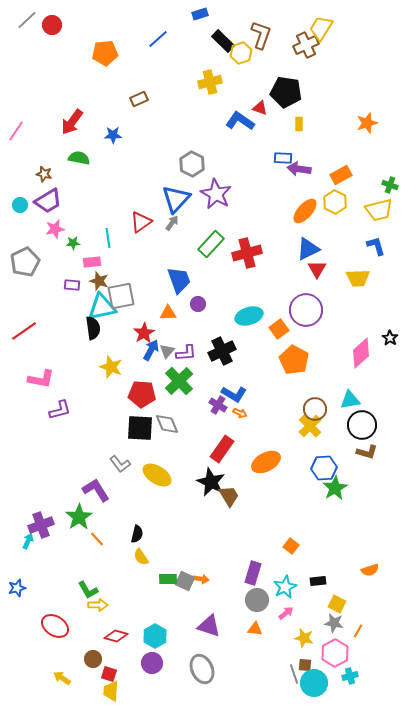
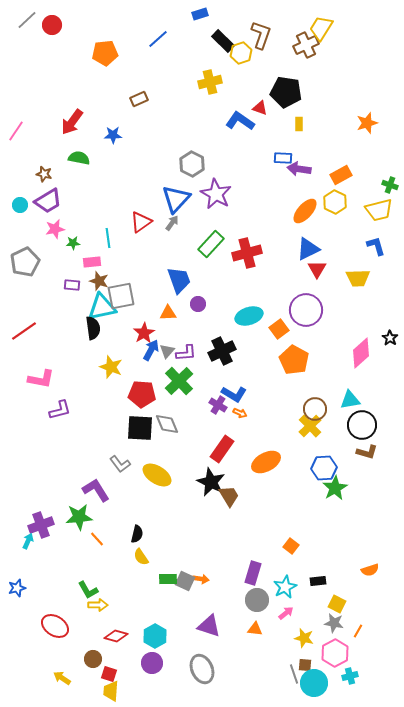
green star at (79, 517): rotated 28 degrees clockwise
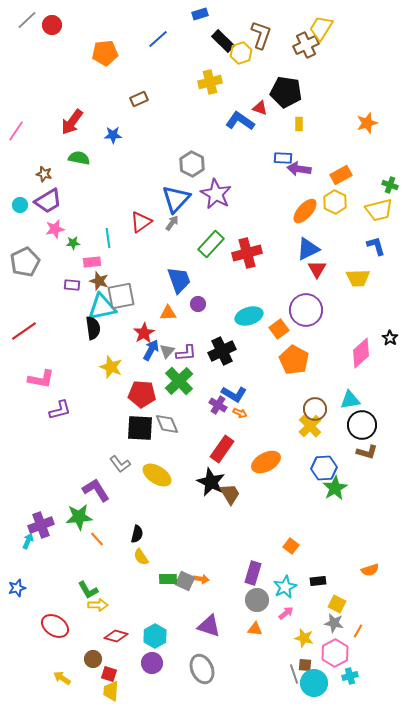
brown trapezoid at (229, 496): moved 1 px right, 2 px up
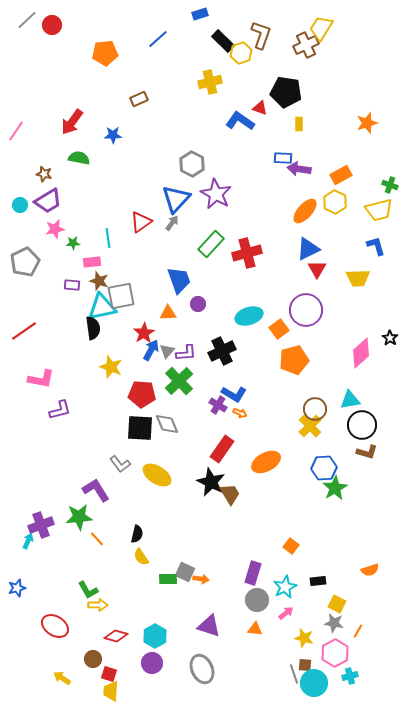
orange pentagon at (294, 360): rotated 28 degrees clockwise
gray square at (185, 581): moved 9 px up
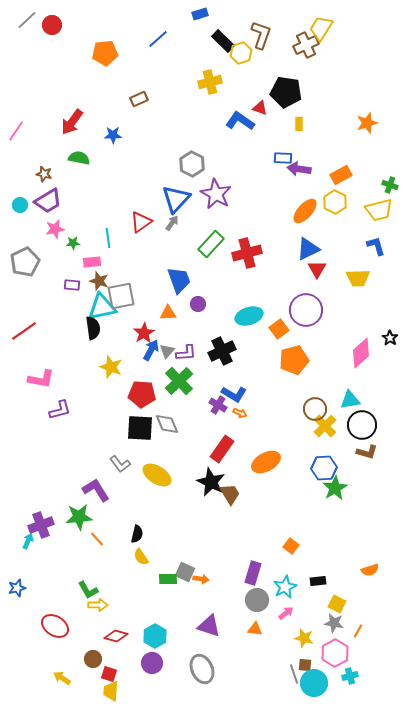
yellow cross at (310, 426): moved 15 px right
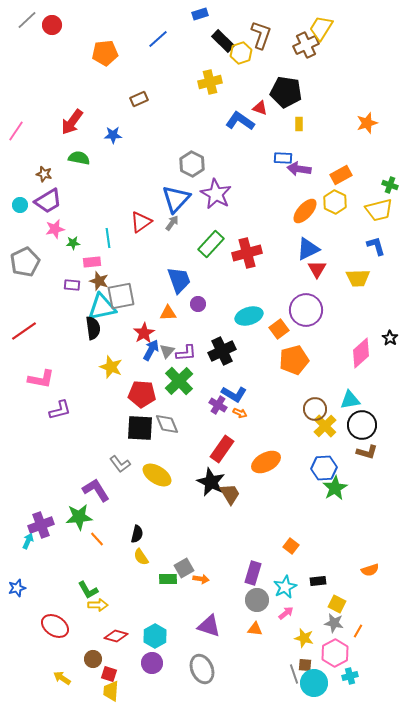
gray square at (185, 572): moved 1 px left, 4 px up; rotated 36 degrees clockwise
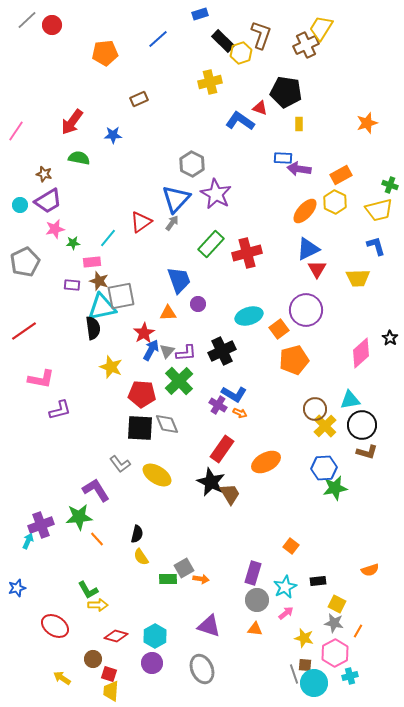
cyan line at (108, 238): rotated 48 degrees clockwise
green star at (335, 488): rotated 20 degrees clockwise
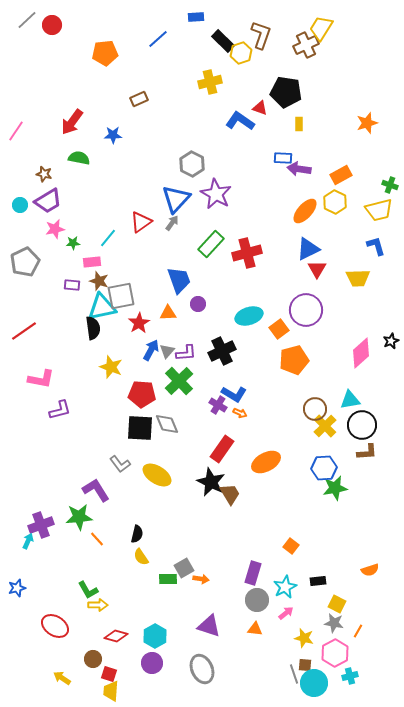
blue rectangle at (200, 14): moved 4 px left, 3 px down; rotated 14 degrees clockwise
red star at (144, 333): moved 5 px left, 10 px up
black star at (390, 338): moved 1 px right, 3 px down; rotated 14 degrees clockwise
brown L-shape at (367, 452): rotated 20 degrees counterclockwise
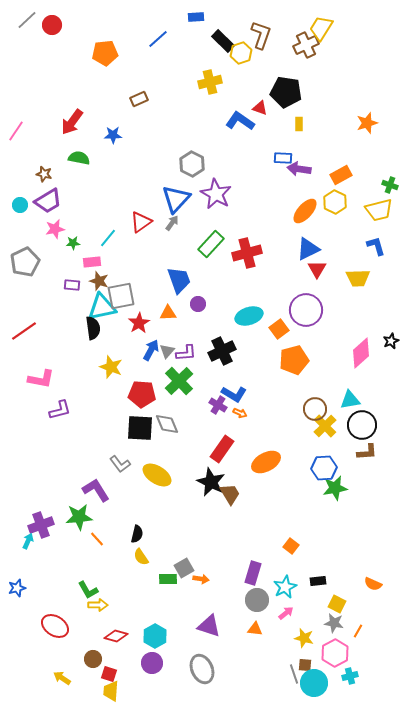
orange semicircle at (370, 570): moved 3 px right, 14 px down; rotated 42 degrees clockwise
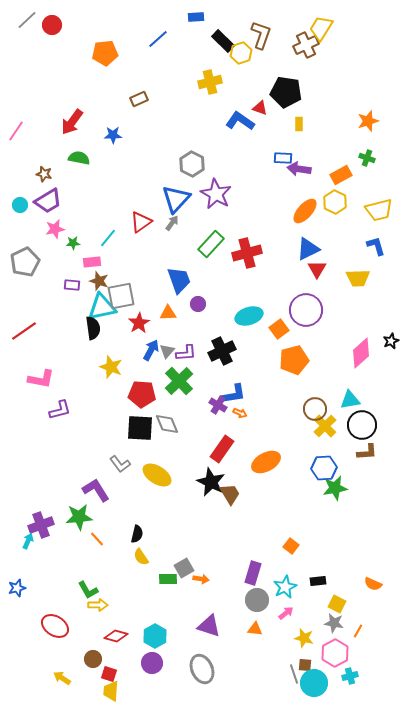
orange star at (367, 123): moved 1 px right, 2 px up
green cross at (390, 185): moved 23 px left, 27 px up
blue L-shape at (234, 394): rotated 40 degrees counterclockwise
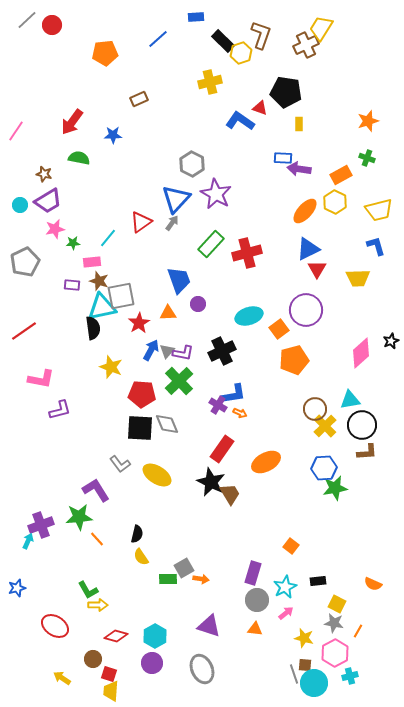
purple L-shape at (186, 353): moved 3 px left; rotated 15 degrees clockwise
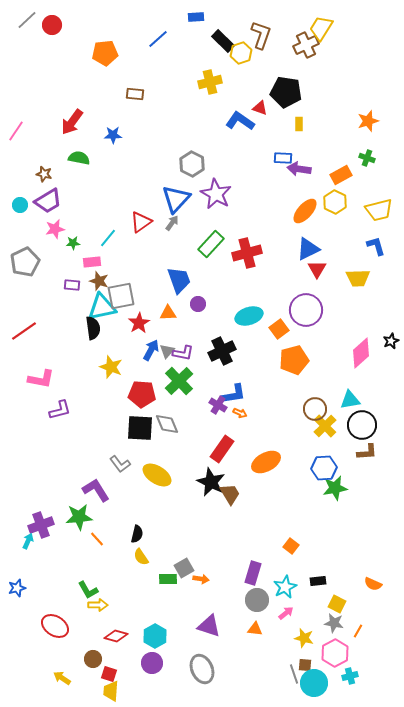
brown rectangle at (139, 99): moved 4 px left, 5 px up; rotated 30 degrees clockwise
